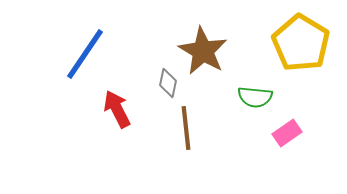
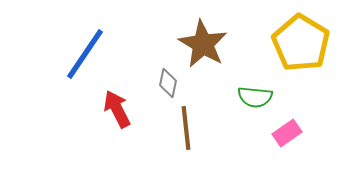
brown star: moved 7 px up
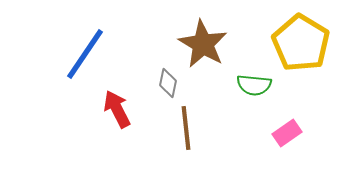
green semicircle: moved 1 px left, 12 px up
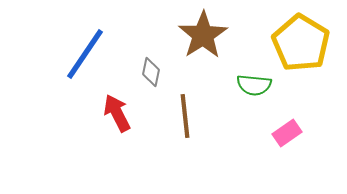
brown star: moved 9 px up; rotated 9 degrees clockwise
gray diamond: moved 17 px left, 11 px up
red arrow: moved 4 px down
brown line: moved 1 px left, 12 px up
